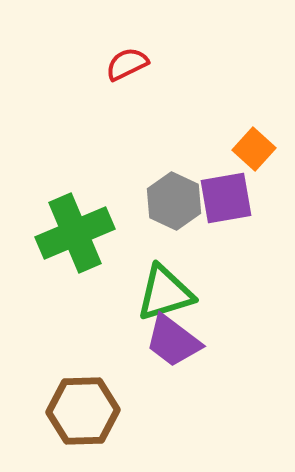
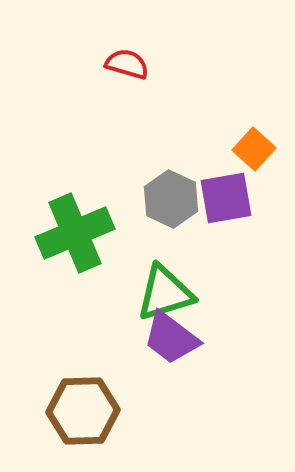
red semicircle: rotated 42 degrees clockwise
gray hexagon: moved 3 px left, 2 px up
purple trapezoid: moved 2 px left, 3 px up
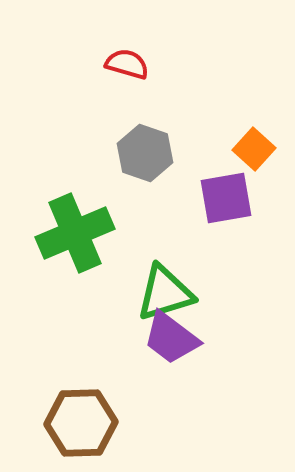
gray hexagon: moved 26 px left, 46 px up; rotated 6 degrees counterclockwise
brown hexagon: moved 2 px left, 12 px down
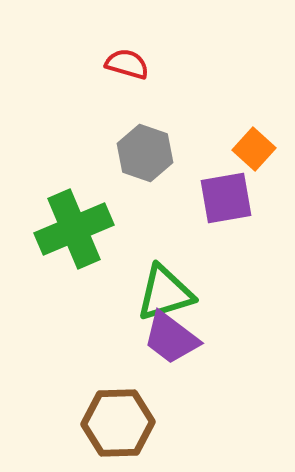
green cross: moved 1 px left, 4 px up
brown hexagon: moved 37 px right
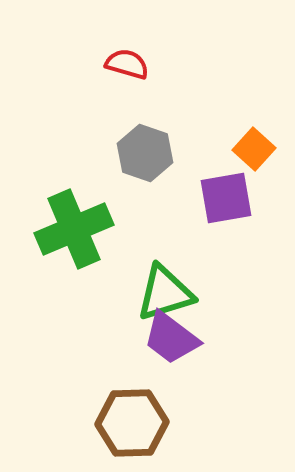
brown hexagon: moved 14 px right
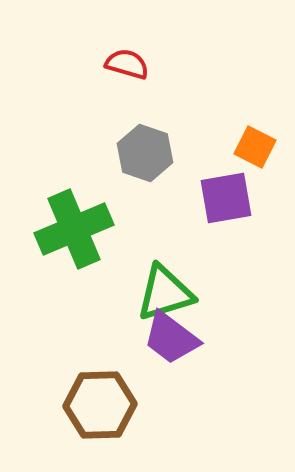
orange square: moved 1 px right, 2 px up; rotated 15 degrees counterclockwise
brown hexagon: moved 32 px left, 18 px up
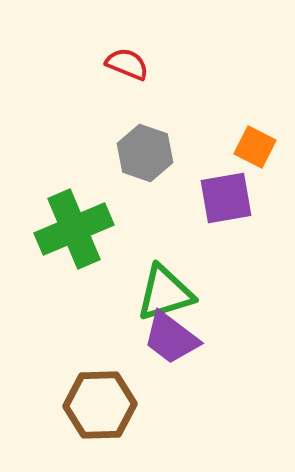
red semicircle: rotated 6 degrees clockwise
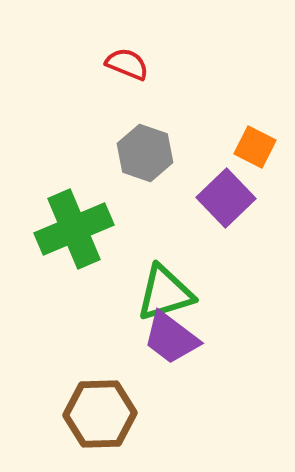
purple square: rotated 34 degrees counterclockwise
brown hexagon: moved 9 px down
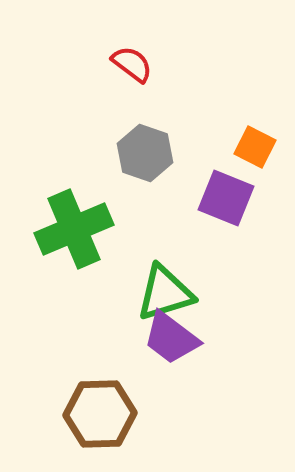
red semicircle: moved 5 px right; rotated 15 degrees clockwise
purple square: rotated 24 degrees counterclockwise
